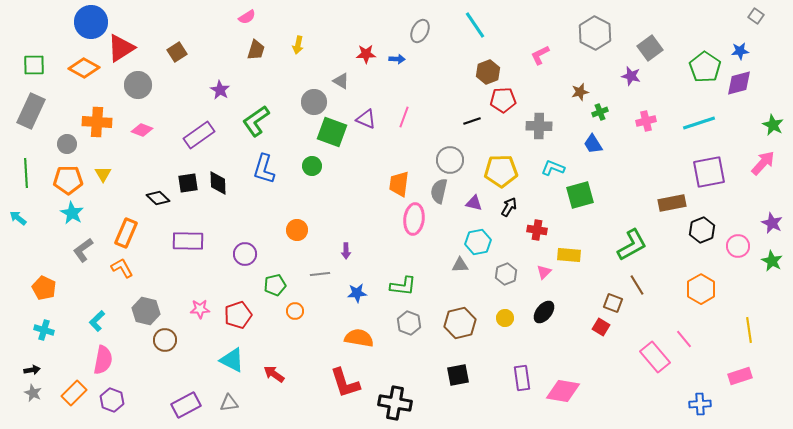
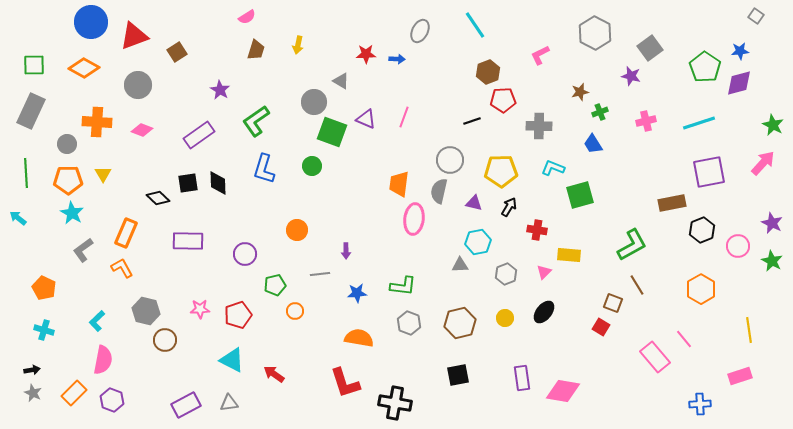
red triangle at (121, 48): moved 13 px right, 12 px up; rotated 12 degrees clockwise
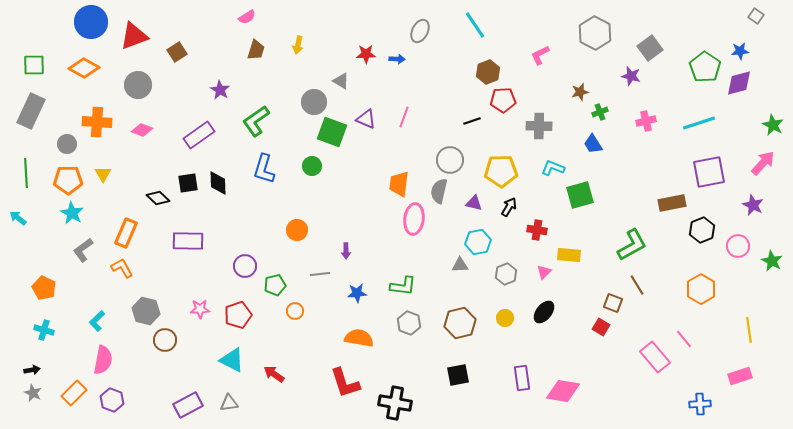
purple star at (772, 223): moved 19 px left, 18 px up
purple circle at (245, 254): moved 12 px down
purple rectangle at (186, 405): moved 2 px right
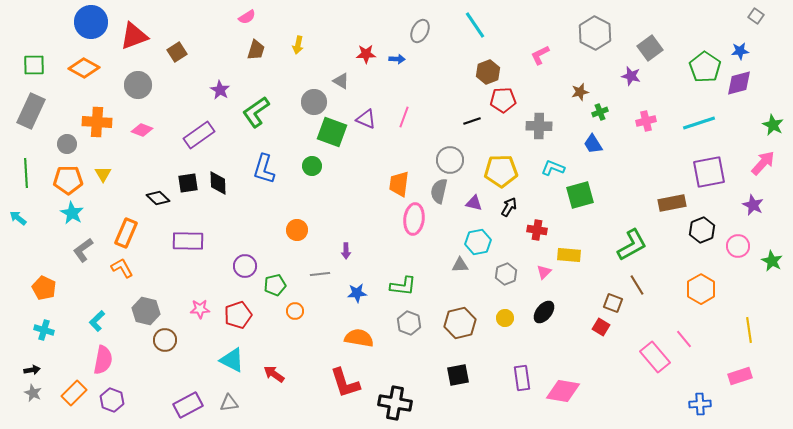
green L-shape at (256, 121): moved 9 px up
